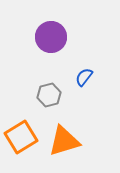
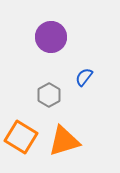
gray hexagon: rotated 15 degrees counterclockwise
orange square: rotated 28 degrees counterclockwise
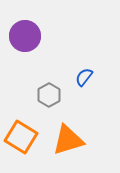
purple circle: moved 26 px left, 1 px up
orange triangle: moved 4 px right, 1 px up
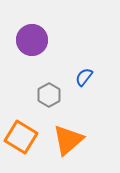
purple circle: moved 7 px right, 4 px down
orange triangle: rotated 24 degrees counterclockwise
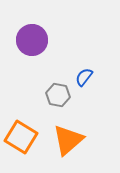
gray hexagon: moved 9 px right; rotated 20 degrees counterclockwise
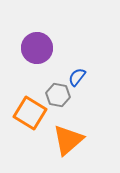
purple circle: moved 5 px right, 8 px down
blue semicircle: moved 7 px left
orange square: moved 9 px right, 24 px up
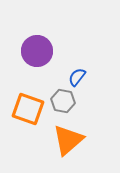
purple circle: moved 3 px down
gray hexagon: moved 5 px right, 6 px down
orange square: moved 2 px left, 4 px up; rotated 12 degrees counterclockwise
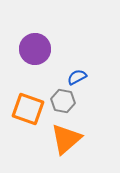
purple circle: moved 2 px left, 2 px up
blue semicircle: rotated 24 degrees clockwise
orange triangle: moved 2 px left, 1 px up
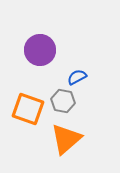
purple circle: moved 5 px right, 1 px down
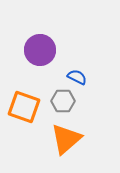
blue semicircle: rotated 54 degrees clockwise
gray hexagon: rotated 10 degrees counterclockwise
orange square: moved 4 px left, 2 px up
